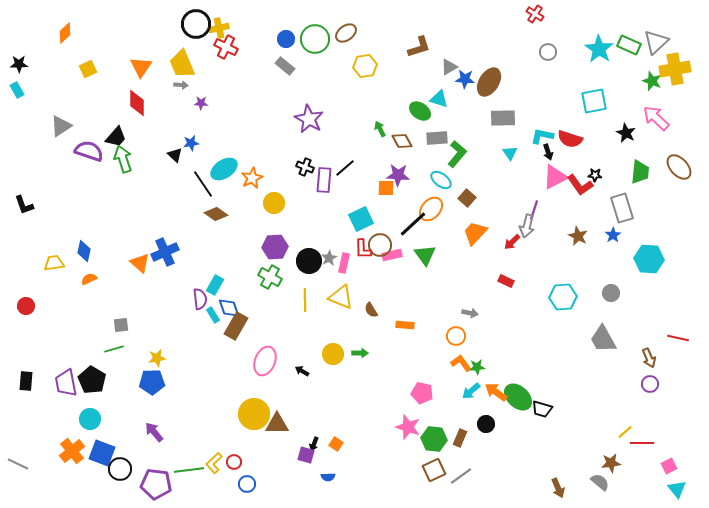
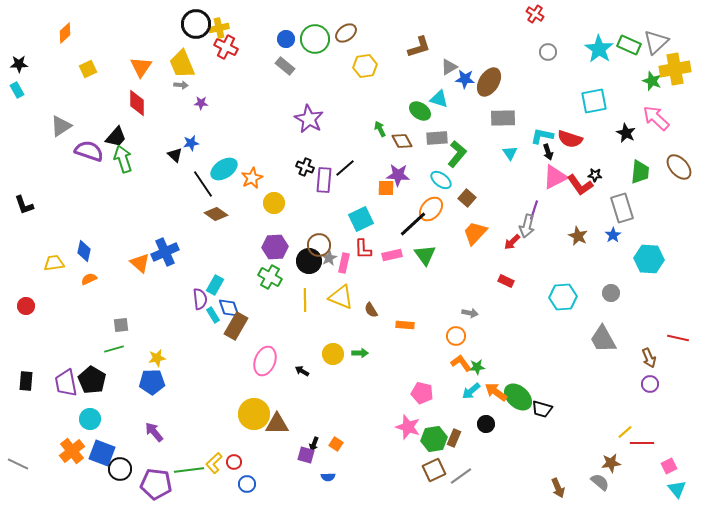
brown circle at (380, 245): moved 61 px left
brown rectangle at (460, 438): moved 6 px left
green hexagon at (434, 439): rotated 15 degrees counterclockwise
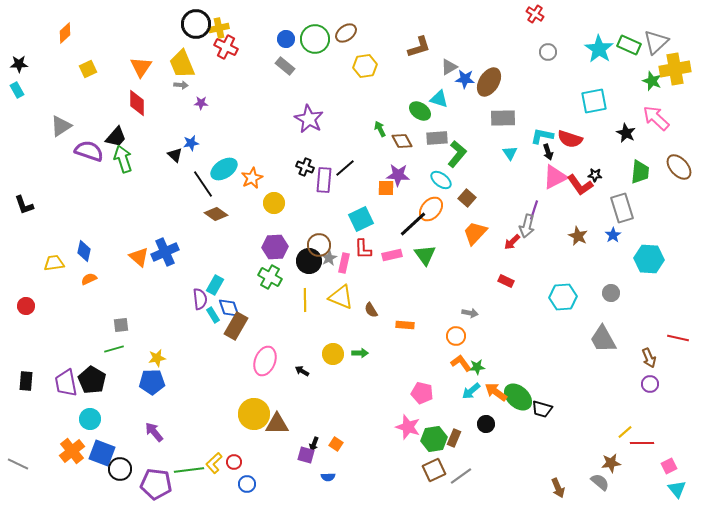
orange triangle at (140, 263): moved 1 px left, 6 px up
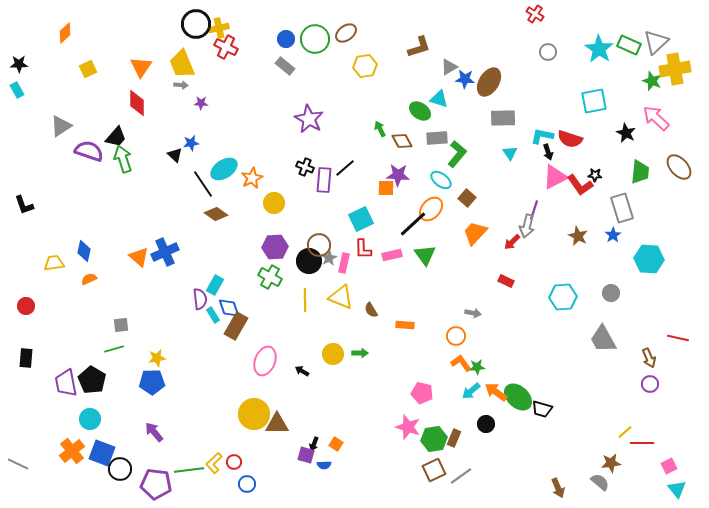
gray arrow at (470, 313): moved 3 px right
black rectangle at (26, 381): moved 23 px up
blue semicircle at (328, 477): moved 4 px left, 12 px up
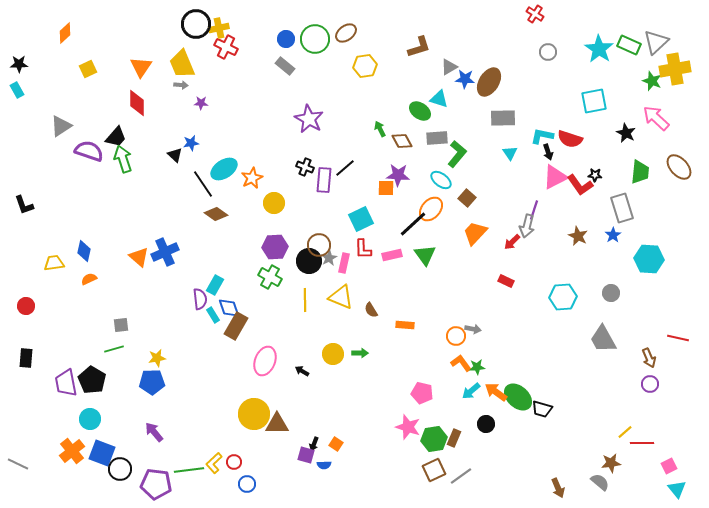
gray arrow at (473, 313): moved 16 px down
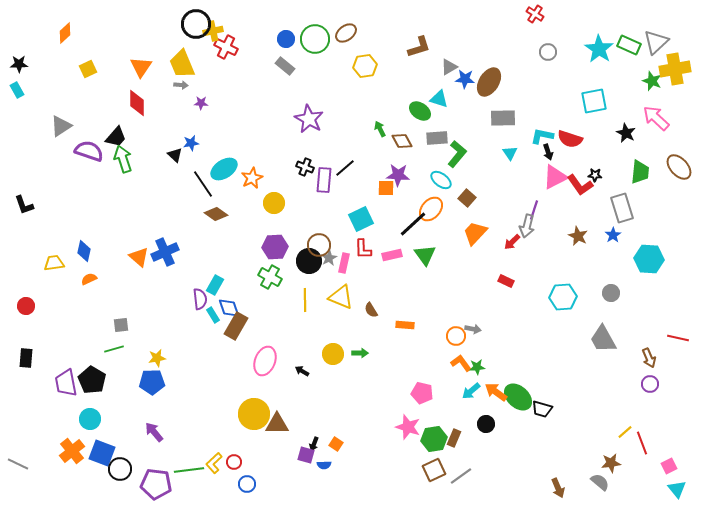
yellow cross at (219, 28): moved 6 px left, 3 px down
red line at (642, 443): rotated 70 degrees clockwise
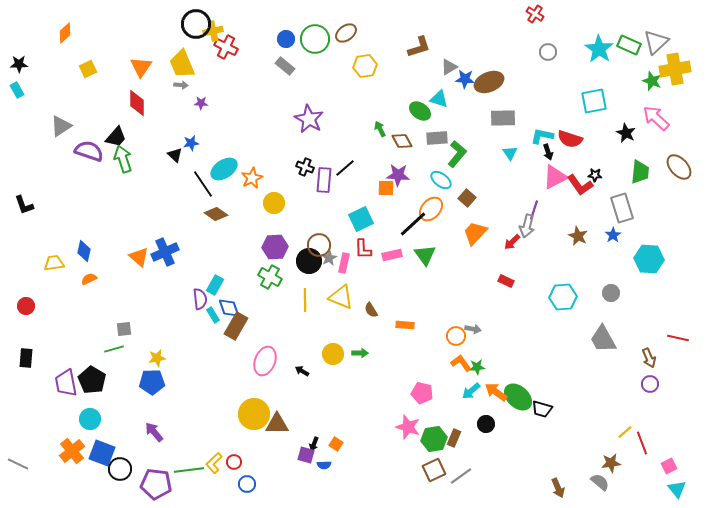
brown ellipse at (489, 82): rotated 36 degrees clockwise
gray square at (121, 325): moved 3 px right, 4 px down
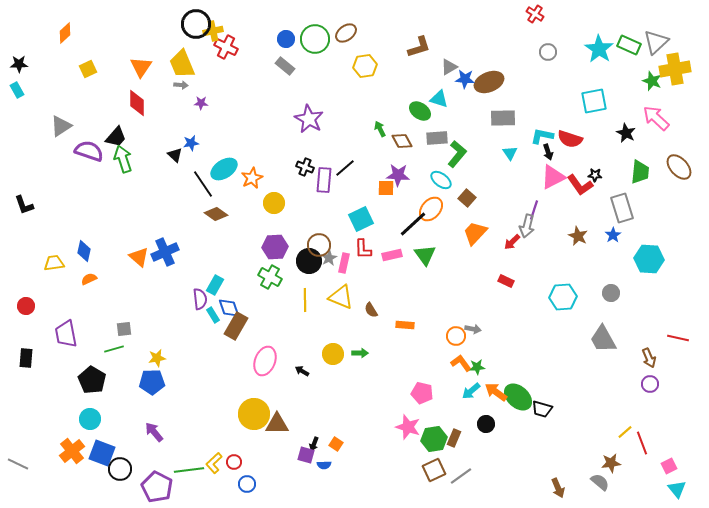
pink triangle at (555, 177): moved 2 px left
purple trapezoid at (66, 383): moved 49 px up
purple pentagon at (156, 484): moved 1 px right, 3 px down; rotated 20 degrees clockwise
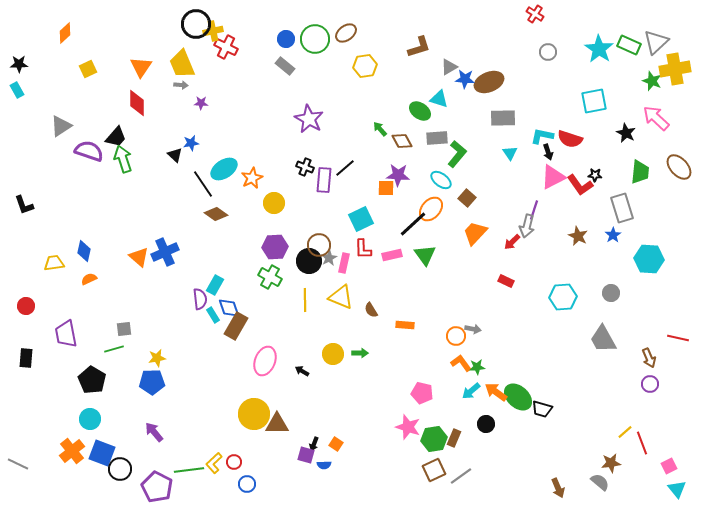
green arrow at (380, 129): rotated 14 degrees counterclockwise
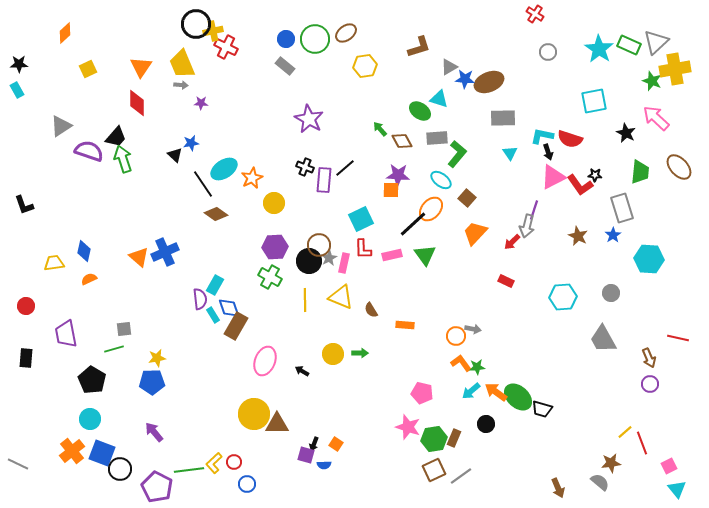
orange square at (386, 188): moved 5 px right, 2 px down
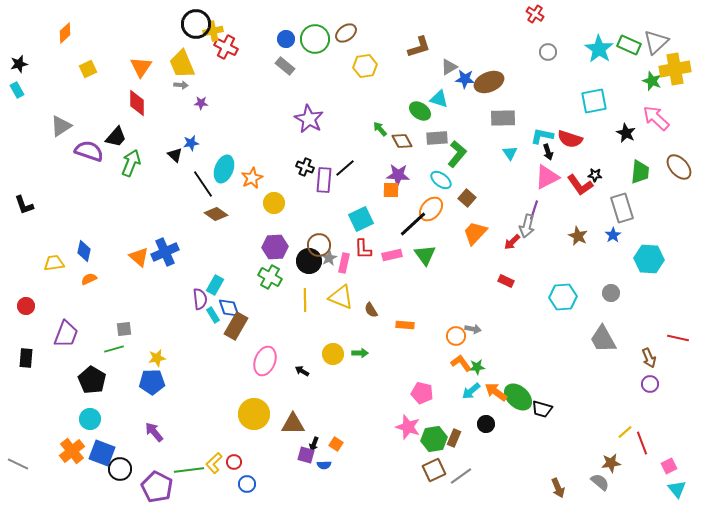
black star at (19, 64): rotated 12 degrees counterclockwise
green arrow at (123, 159): moved 8 px right, 4 px down; rotated 40 degrees clockwise
cyan ellipse at (224, 169): rotated 36 degrees counterclockwise
pink triangle at (553, 177): moved 6 px left
purple trapezoid at (66, 334): rotated 148 degrees counterclockwise
brown triangle at (277, 424): moved 16 px right
